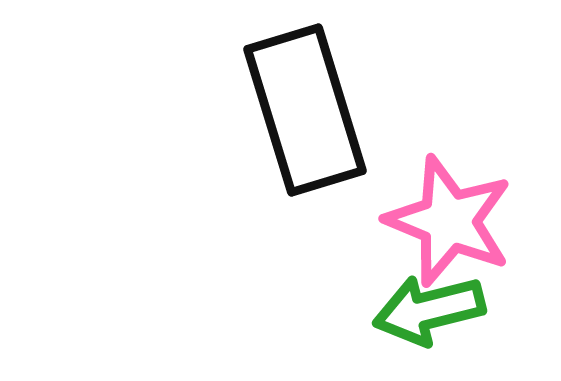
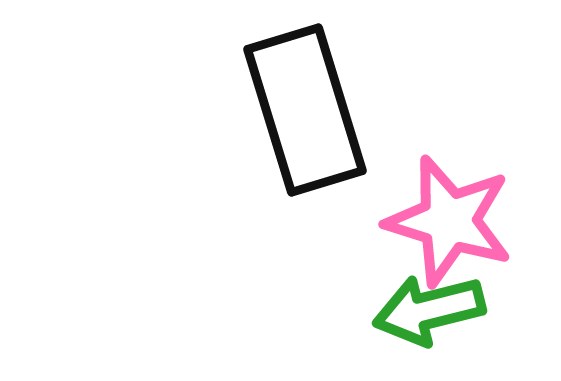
pink star: rotated 5 degrees counterclockwise
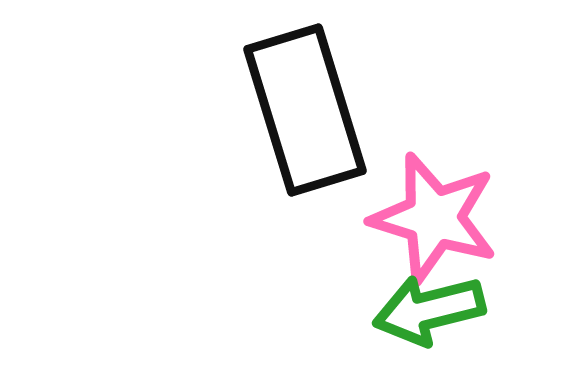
pink star: moved 15 px left, 3 px up
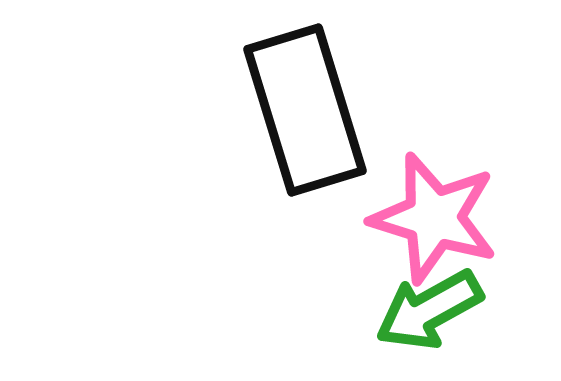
green arrow: rotated 15 degrees counterclockwise
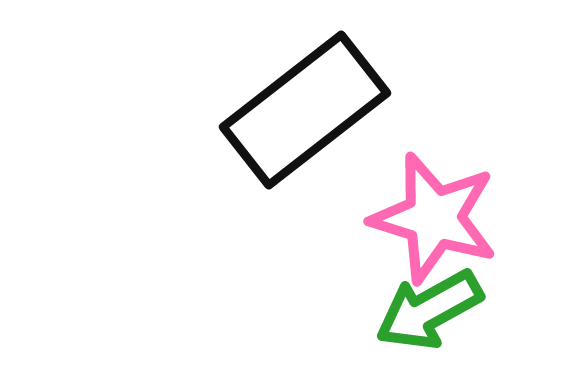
black rectangle: rotated 69 degrees clockwise
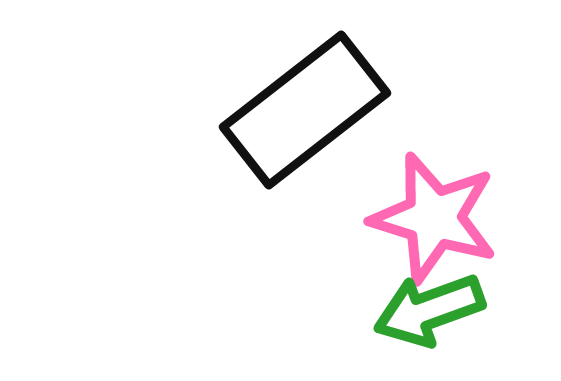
green arrow: rotated 9 degrees clockwise
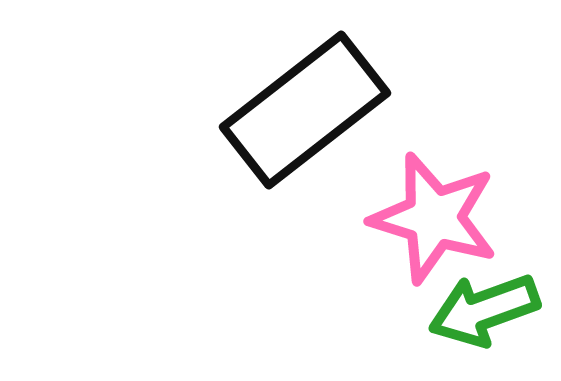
green arrow: moved 55 px right
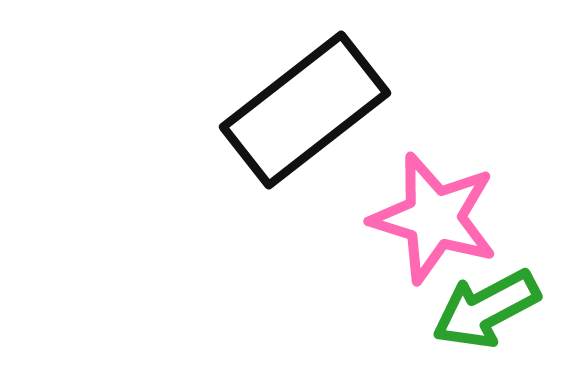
green arrow: moved 2 px right, 1 px up; rotated 8 degrees counterclockwise
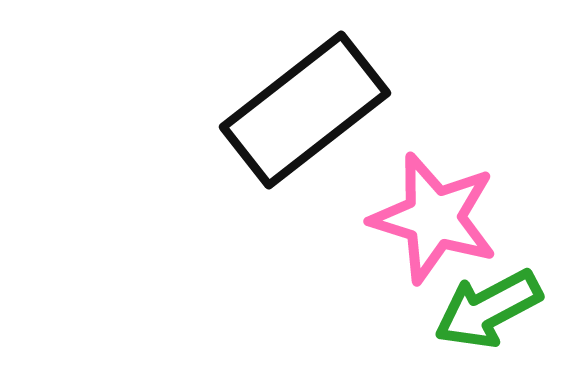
green arrow: moved 2 px right
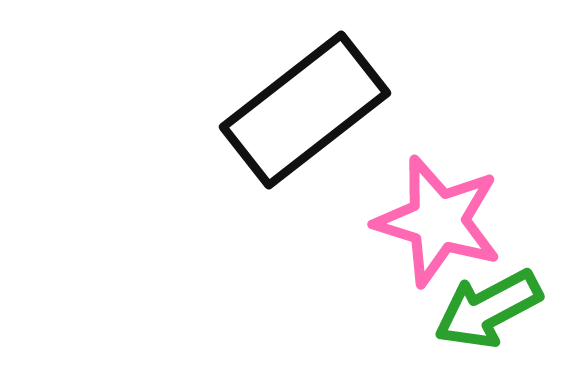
pink star: moved 4 px right, 3 px down
